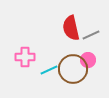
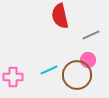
red semicircle: moved 11 px left, 12 px up
pink cross: moved 12 px left, 20 px down
brown circle: moved 4 px right, 6 px down
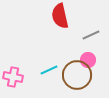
pink cross: rotated 12 degrees clockwise
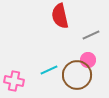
pink cross: moved 1 px right, 4 px down
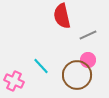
red semicircle: moved 2 px right
gray line: moved 3 px left
cyan line: moved 8 px left, 4 px up; rotated 72 degrees clockwise
pink cross: rotated 12 degrees clockwise
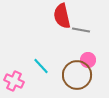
gray line: moved 7 px left, 5 px up; rotated 36 degrees clockwise
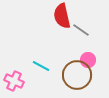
gray line: rotated 24 degrees clockwise
cyan line: rotated 18 degrees counterclockwise
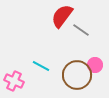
red semicircle: rotated 50 degrees clockwise
pink circle: moved 7 px right, 5 px down
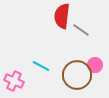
red semicircle: rotated 30 degrees counterclockwise
